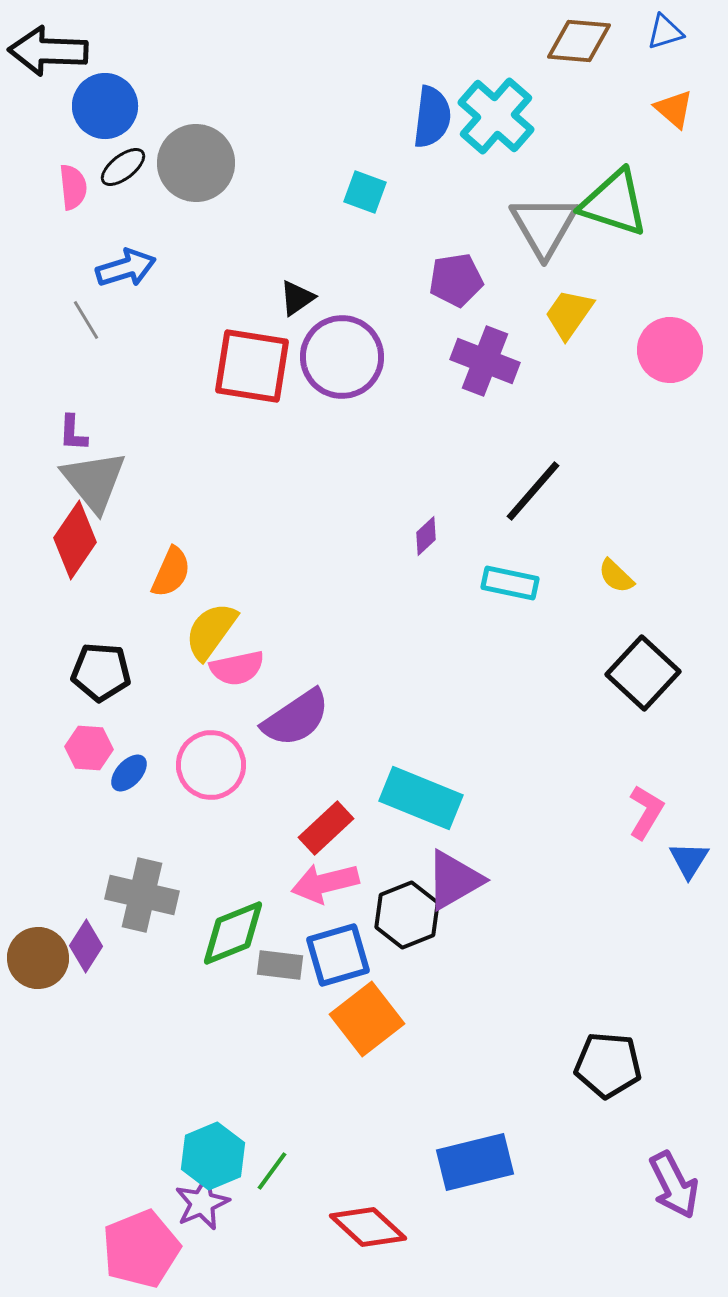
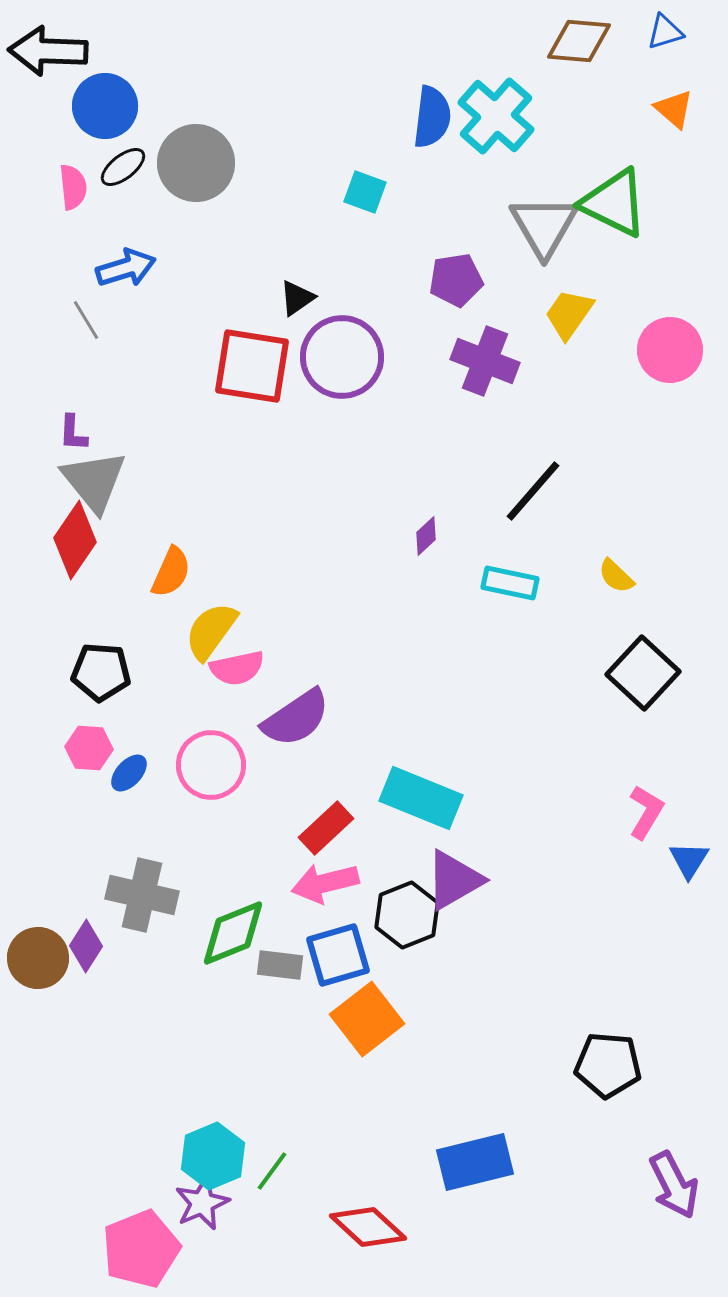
green triangle at (614, 203): rotated 8 degrees clockwise
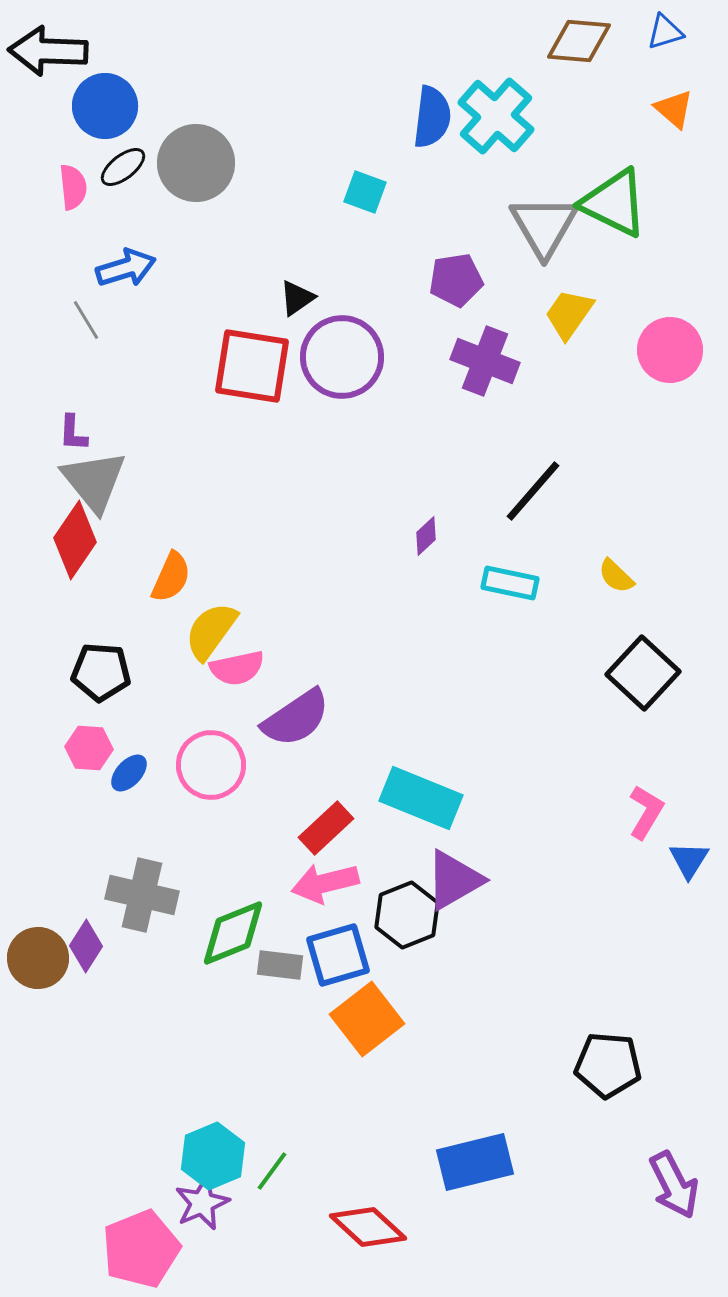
orange semicircle at (171, 572): moved 5 px down
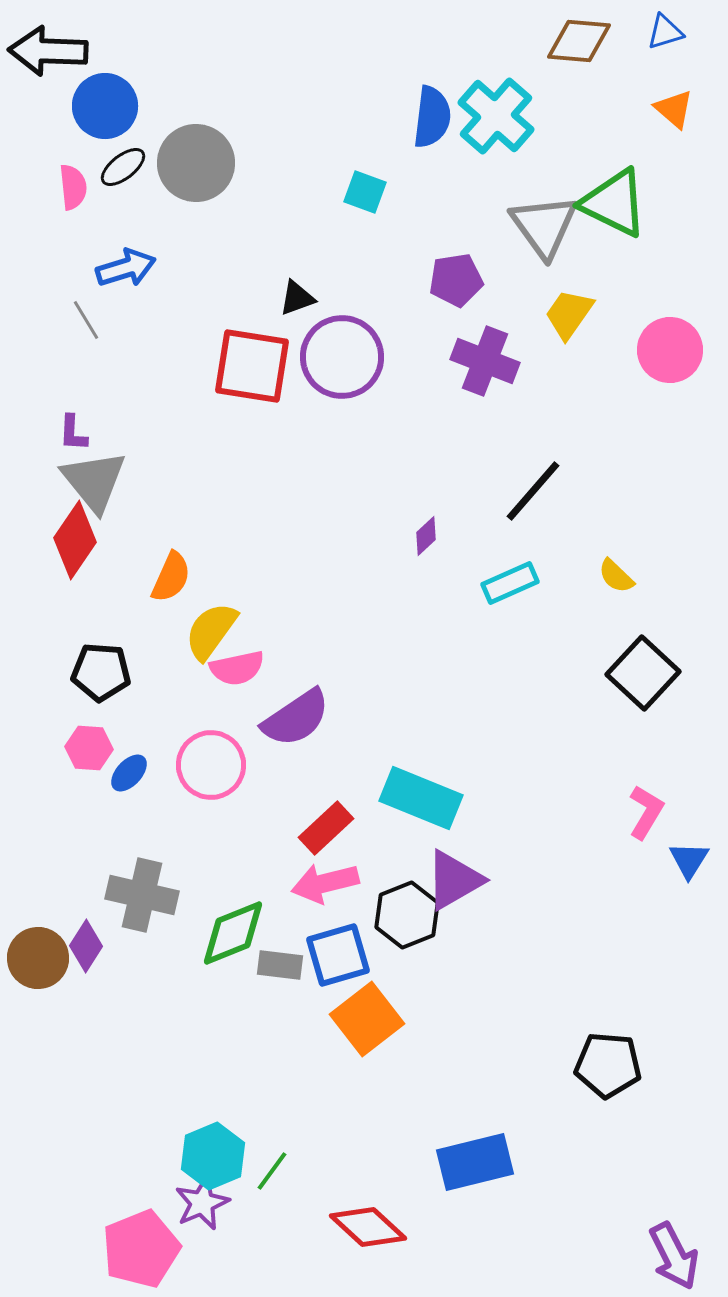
gray triangle at (544, 226): rotated 6 degrees counterclockwise
black triangle at (297, 298): rotated 15 degrees clockwise
cyan rectangle at (510, 583): rotated 36 degrees counterclockwise
purple arrow at (674, 1185): moved 71 px down
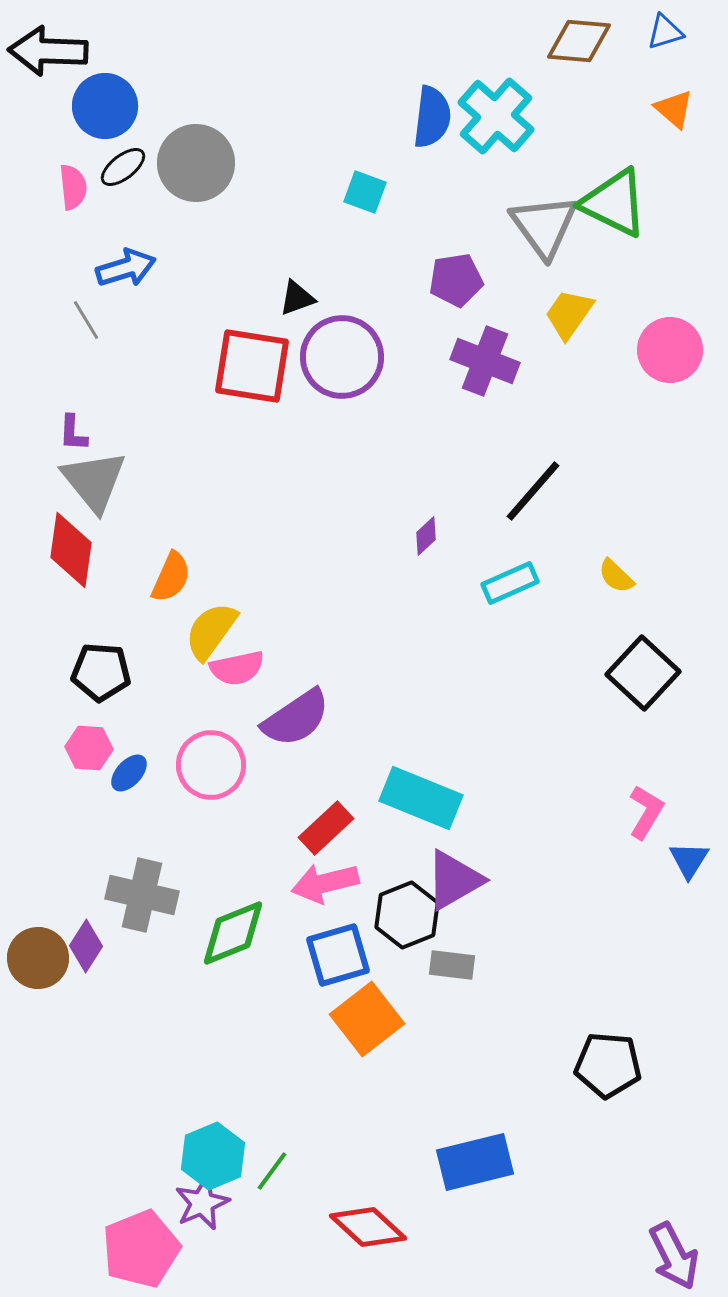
red diamond at (75, 540): moved 4 px left, 10 px down; rotated 26 degrees counterclockwise
gray rectangle at (280, 965): moved 172 px right
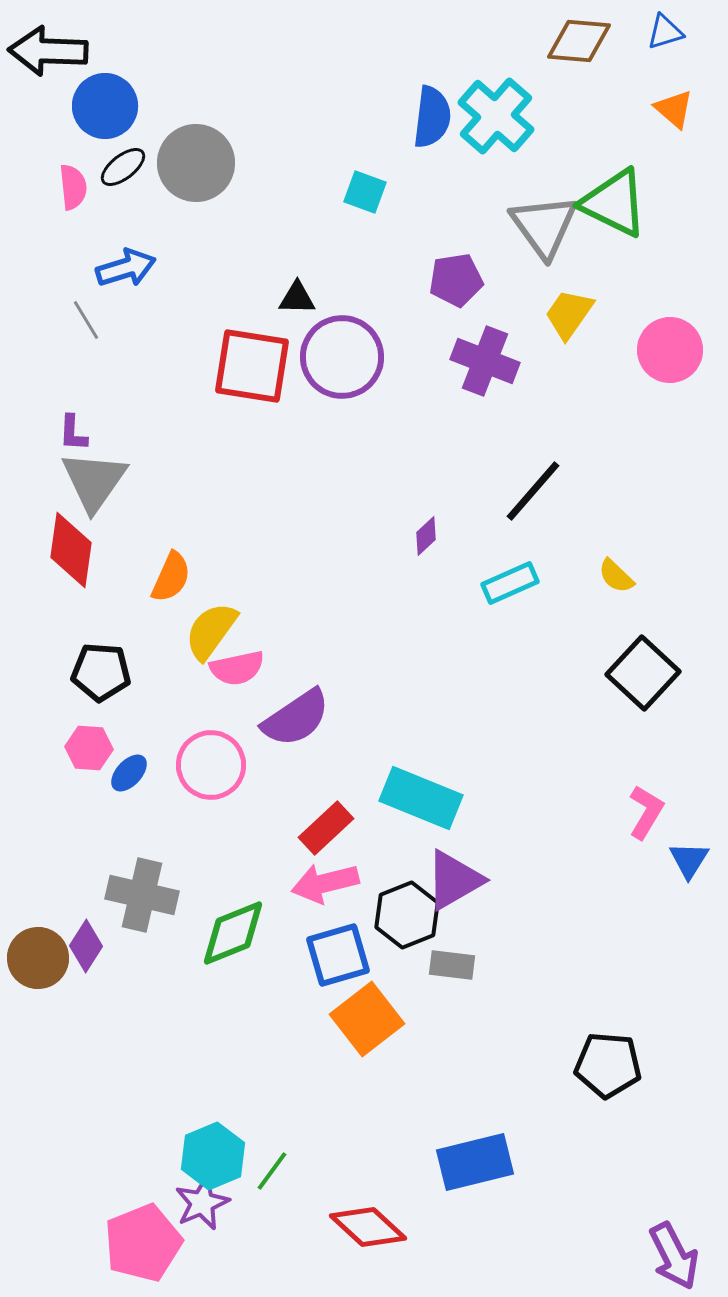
black triangle at (297, 298): rotated 21 degrees clockwise
gray triangle at (94, 481): rotated 14 degrees clockwise
pink pentagon at (141, 1249): moved 2 px right, 6 px up
